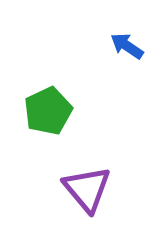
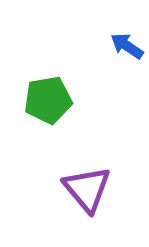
green pentagon: moved 11 px up; rotated 15 degrees clockwise
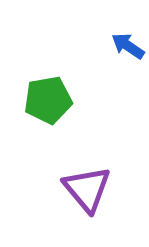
blue arrow: moved 1 px right
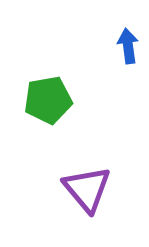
blue arrow: rotated 48 degrees clockwise
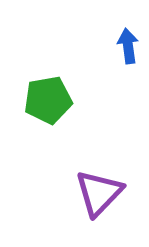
purple triangle: moved 12 px right, 4 px down; rotated 24 degrees clockwise
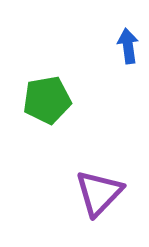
green pentagon: moved 1 px left
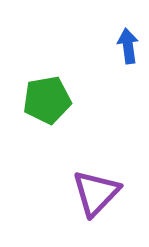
purple triangle: moved 3 px left
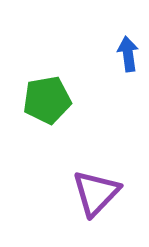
blue arrow: moved 8 px down
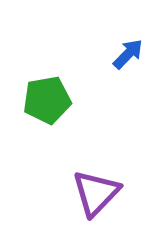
blue arrow: rotated 52 degrees clockwise
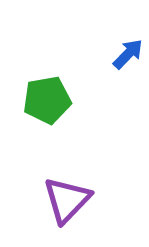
purple triangle: moved 29 px left, 7 px down
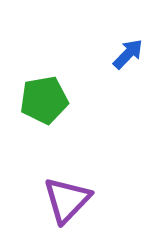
green pentagon: moved 3 px left
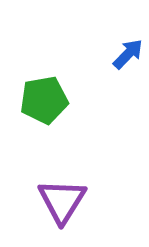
purple triangle: moved 5 px left, 1 px down; rotated 12 degrees counterclockwise
